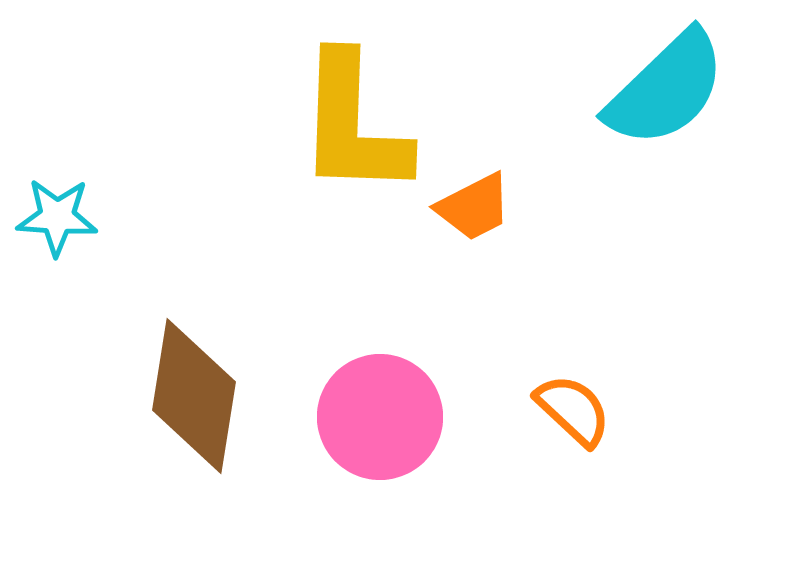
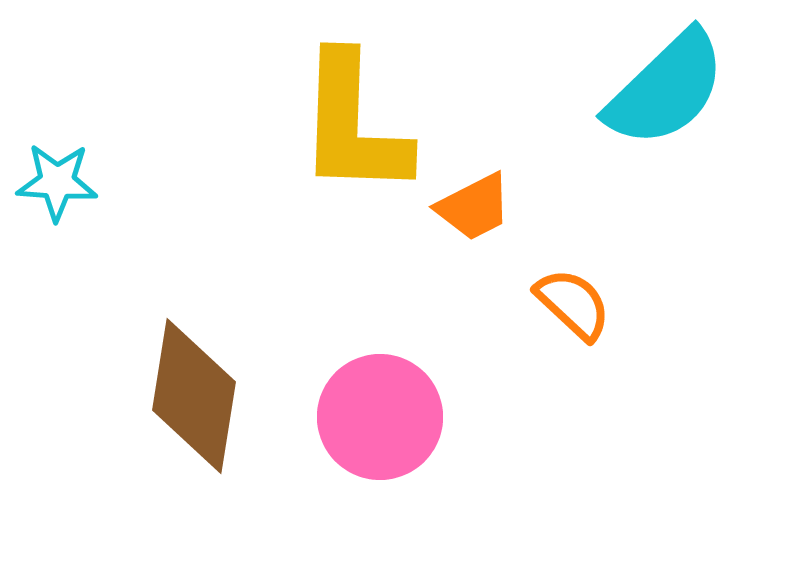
cyan star: moved 35 px up
orange semicircle: moved 106 px up
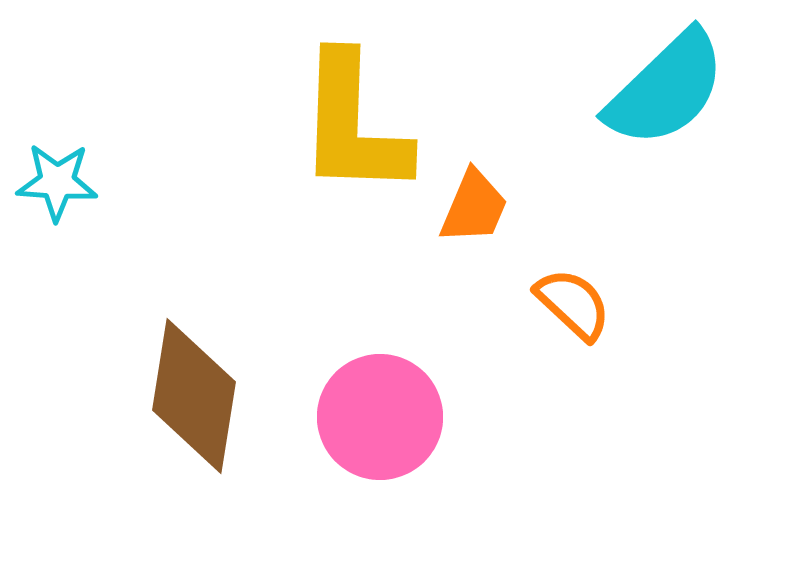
orange trapezoid: rotated 40 degrees counterclockwise
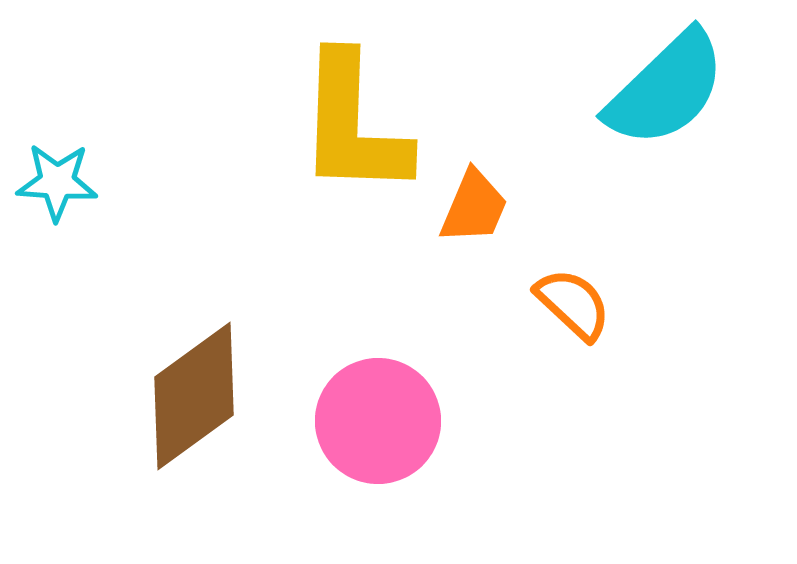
brown diamond: rotated 45 degrees clockwise
pink circle: moved 2 px left, 4 px down
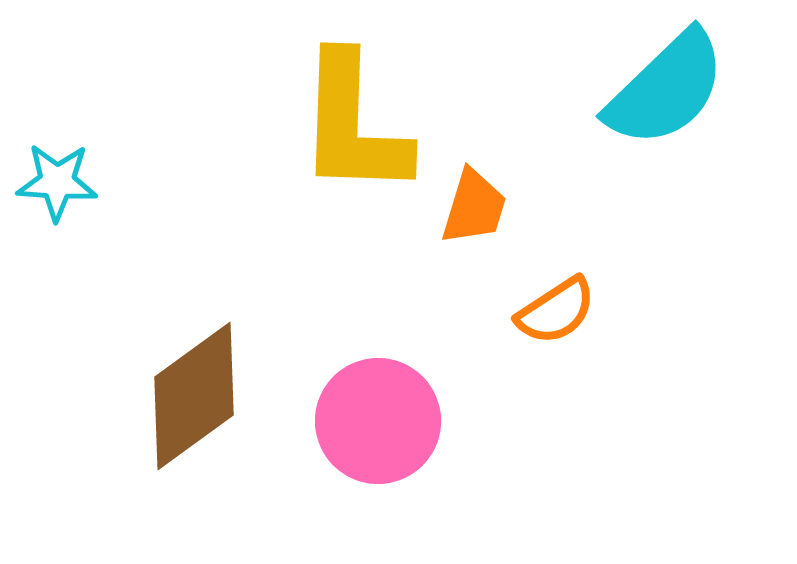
orange trapezoid: rotated 6 degrees counterclockwise
orange semicircle: moved 17 px left, 7 px down; rotated 104 degrees clockwise
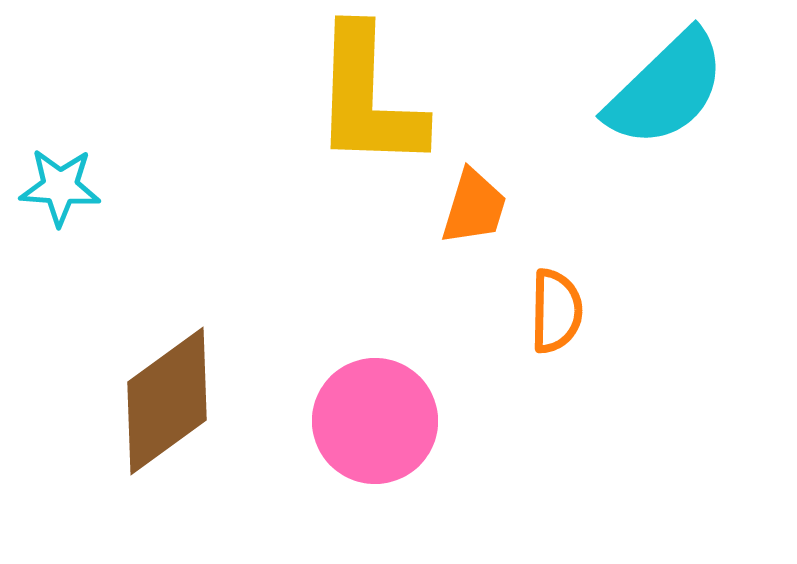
yellow L-shape: moved 15 px right, 27 px up
cyan star: moved 3 px right, 5 px down
orange semicircle: rotated 56 degrees counterclockwise
brown diamond: moved 27 px left, 5 px down
pink circle: moved 3 px left
